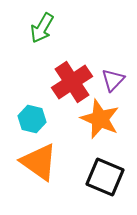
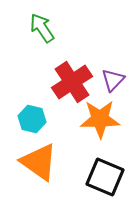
green arrow: rotated 116 degrees clockwise
orange star: rotated 24 degrees counterclockwise
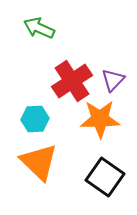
green arrow: moved 3 px left; rotated 32 degrees counterclockwise
red cross: moved 1 px up
cyan hexagon: moved 3 px right; rotated 16 degrees counterclockwise
orange triangle: rotated 9 degrees clockwise
black square: rotated 12 degrees clockwise
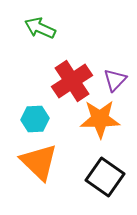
green arrow: moved 1 px right
purple triangle: moved 2 px right
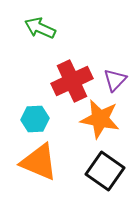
red cross: rotated 9 degrees clockwise
orange star: rotated 12 degrees clockwise
orange triangle: rotated 21 degrees counterclockwise
black square: moved 6 px up
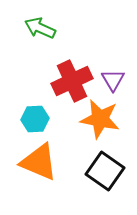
purple triangle: moved 2 px left; rotated 15 degrees counterclockwise
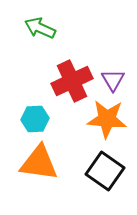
orange star: moved 7 px right; rotated 6 degrees counterclockwise
orange triangle: moved 1 px down; rotated 15 degrees counterclockwise
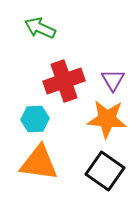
red cross: moved 8 px left; rotated 6 degrees clockwise
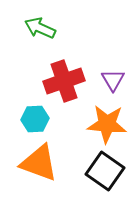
orange star: moved 5 px down
orange triangle: rotated 12 degrees clockwise
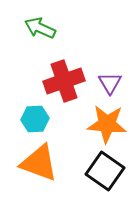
purple triangle: moved 3 px left, 3 px down
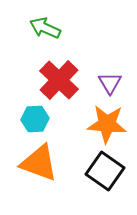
green arrow: moved 5 px right
red cross: moved 5 px left, 1 px up; rotated 27 degrees counterclockwise
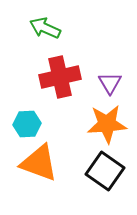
red cross: moved 1 px right, 3 px up; rotated 33 degrees clockwise
cyan hexagon: moved 8 px left, 5 px down
orange star: rotated 9 degrees counterclockwise
